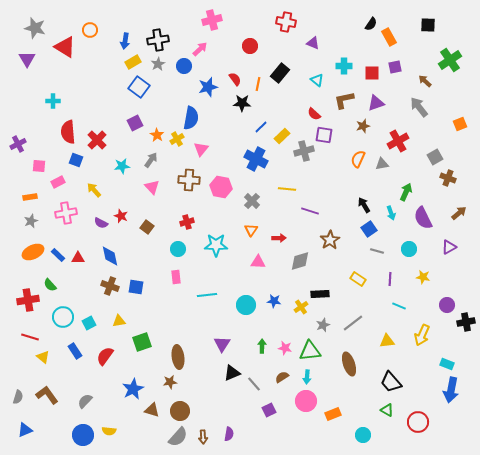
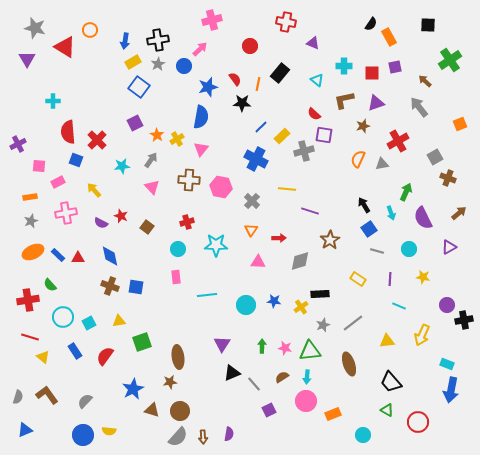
blue semicircle at (191, 118): moved 10 px right, 1 px up
black cross at (466, 322): moved 2 px left, 2 px up
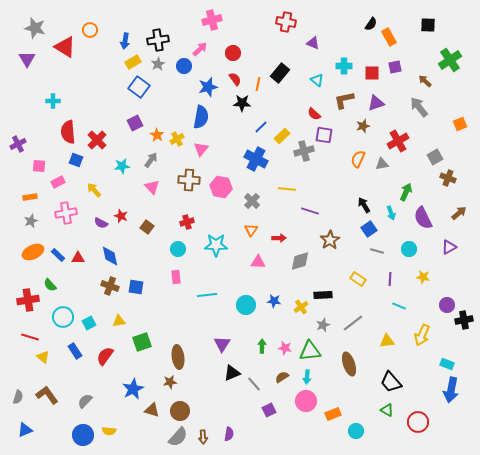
red circle at (250, 46): moved 17 px left, 7 px down
black rectangle at (320, 294): moved 3 px right, 1 px down
cyan circle at (363, 435): moved 7 px left, 4 px up
